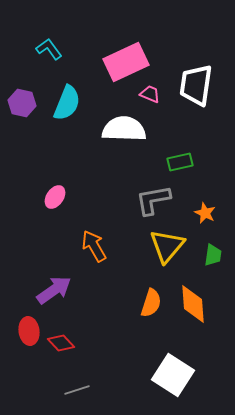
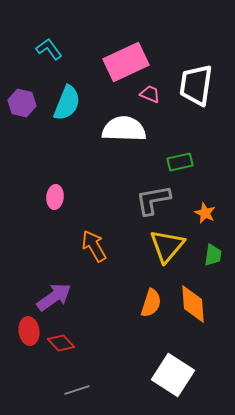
pink ellipse: rotated 30 degrees counterclockwise
purple arrow: moved 7 px down
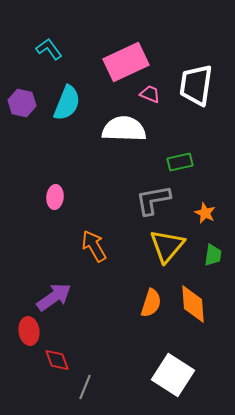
red diamond: moved 4 px left, 17 px down; rotated 24 degrees clockwise
gray line: moved 8 px right, 3 px up; rotated 50 degrees counterclockwise
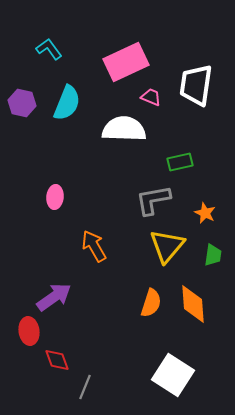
pink trapezoid: moved 1 px right, 3 px down
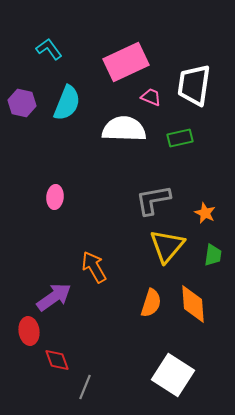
white trapezoid: moved 2 px left
green rectangle: moved 24 px up
orange arrow: moved 21 px down
